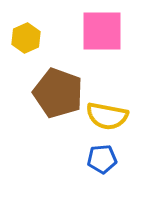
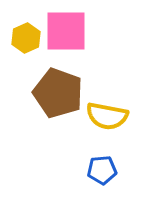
pink square: moved 36 px left
blue pentagon: moved 11 px down
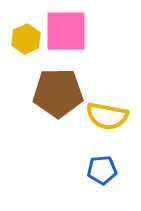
yellow hexagon: moved 1 px down
brown pentagon: rotated 21 degrees counterclockwise
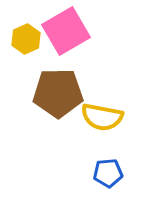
pink square: rotated 30 degrees counterclockwise
yellow semicircle: moved 5 px left, 1 px down
blue pentagon: moved 6 px right, 3 px down
